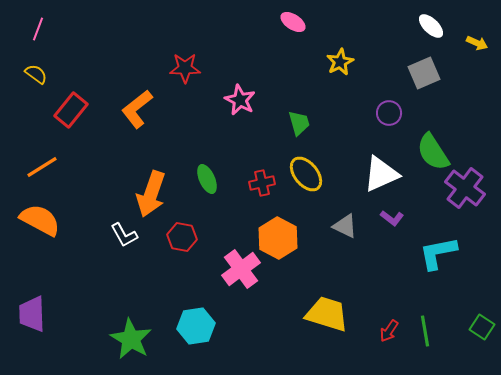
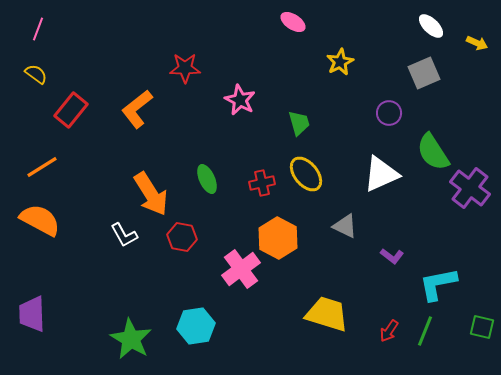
purple cross: moved 5 px right
orange arrow: rotated 51 degrees counterclockwise
purple L-shape: moved 38 px down
cyan L-shape: moved 31 px down
green square: rotated 20 degrees counterclockwise
green line: rotated 32 degrees clockwise
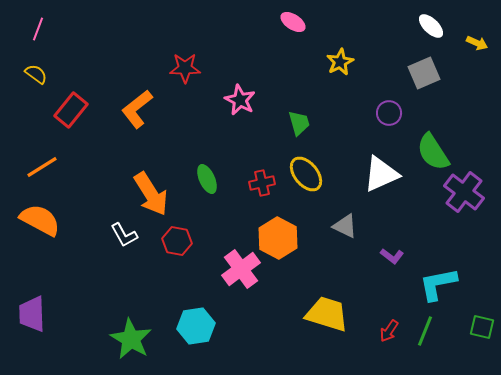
purple cross: moved 6 px left, 4 px down
red hexagon: moved 5 px left, 4 px down
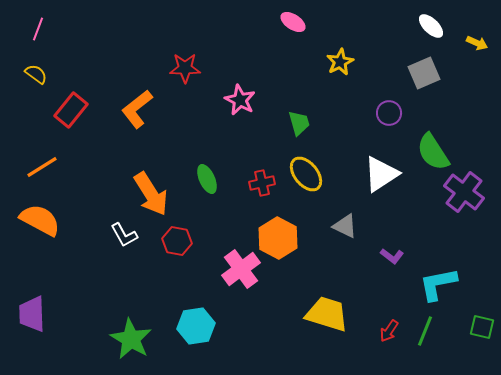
white triangle: rotated 9 degrees counterclockwise
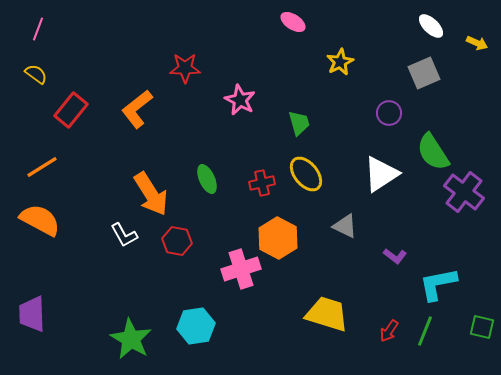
purple L-shape: moved 3 px right
pink cross: rotated 18 degrees clockwise
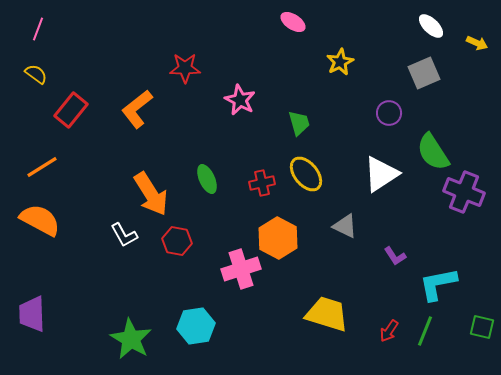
purple cross: rotated 15 degrees counterclockwise
purple L-shape: rotated 20 degrees clockwise
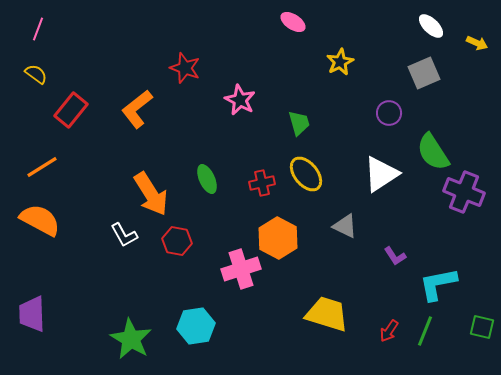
red star: rotated 20 degrees clockwise
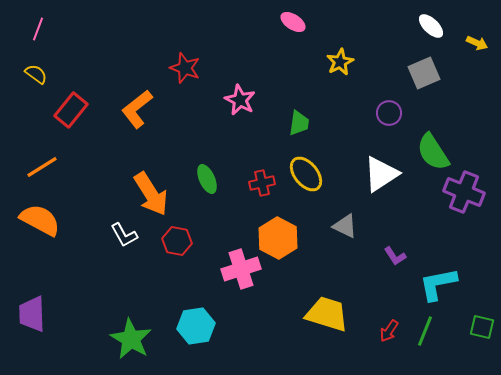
green trapezoid: rotated 24 degrees clockwise
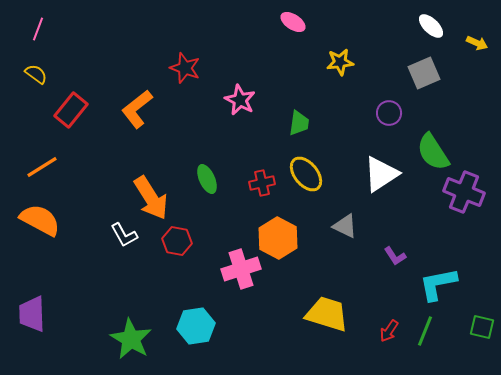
yellow star: rotated 20 degrees clockwise
orange arrow: moved 4 px down
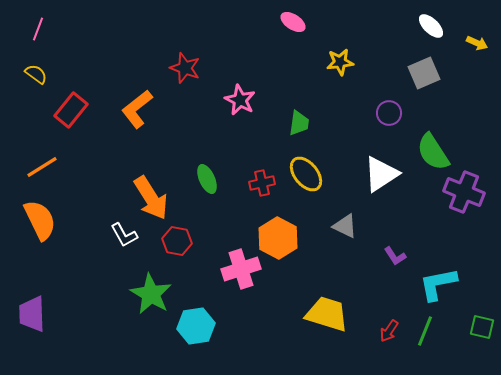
orange semicircle: rotated 36 degrees clockwise
green star: moved 20 px right, 45 px up
